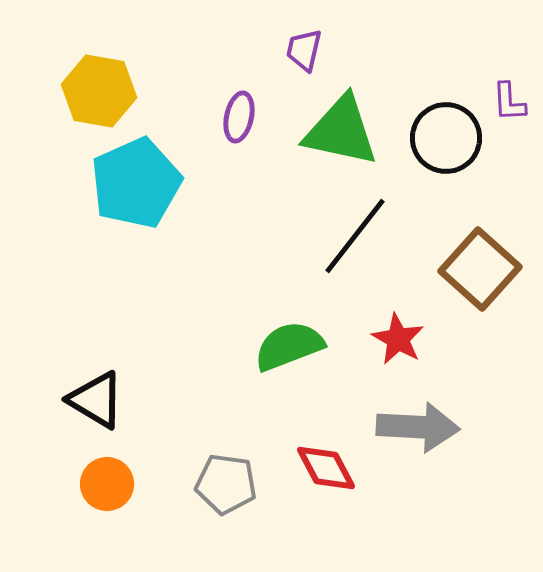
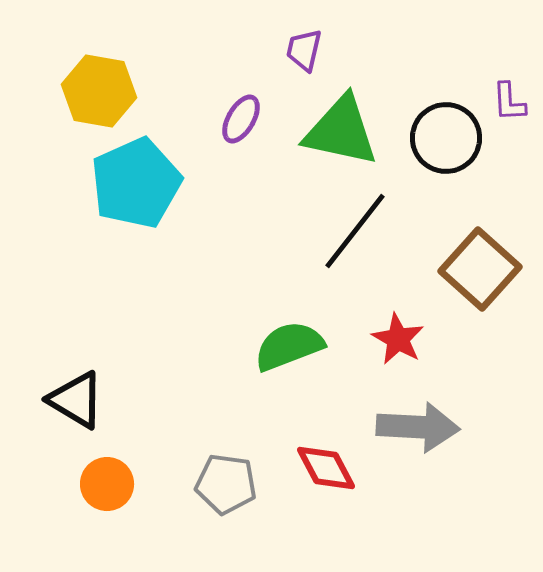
purple ellipse: moved 2 px right, 2 px down; rotated 18 degrees clockwise
black line: moved 5 px up
black triangle: moved 20 px left
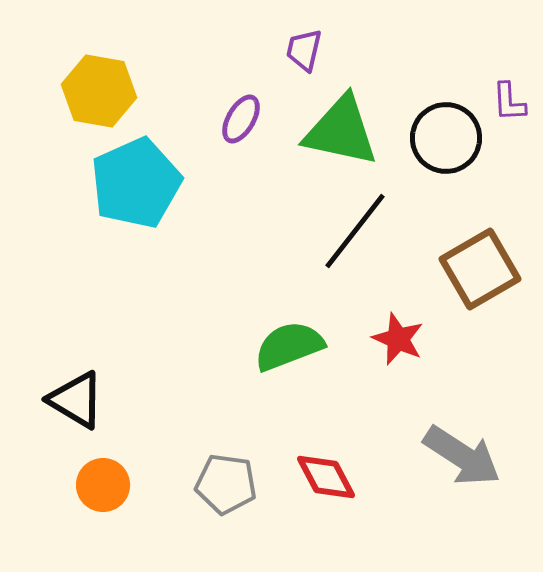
brown square: rotated 18 degrees clockwise
red star: rotated 6 degrees counterclockwise
gray arrow: moved 44 px right, 29 px down; rotated 30 degrees clockwise
red diamond: moved 9 px down
orange circle: moved 4 px left, 1 px down
